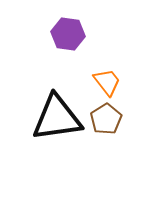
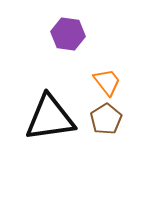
black triangle: moved 7 px left
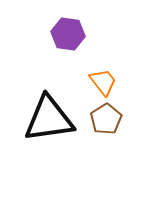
orange trapezoid: moved 4 px left
black triangle: moved 1 px left, 1 px down
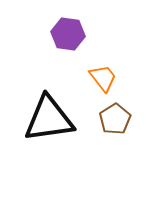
orange trapezoid: moved 4 px up
brown pentagon: moved 9 px right
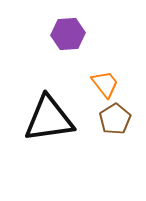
purple hexagon: rotated 12 degrees counterclockwise
orange trapezoid: moved 2 px right, 6 px down
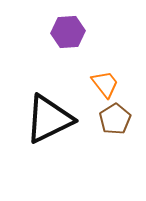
purple hexagon: moved 2 px up
black triangle: rotated 18 degrees counterclockwise
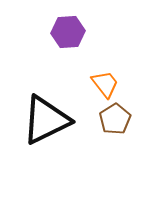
black triangle: moved 3 px left, 1 px down
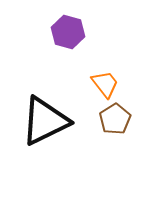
purple hexagon: rotated 20 degrees clockwise
black triangle: moved 1 px left, 1 px down
